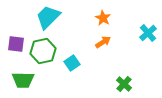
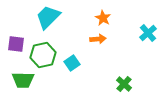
orange arrow: moved 5 px left, 3 px up; rotated 28 degrees clockwise
green hexagon: moved 4 px down
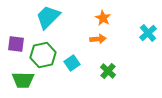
green cross: moved 16 px left, 13 px up
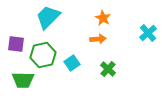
green cross: moved 2 px up
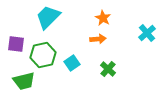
cyan cross: moved 1 px left
green trapezoid: moved 1 px right, 1 px down; rotated 15 degrees counterclockwise
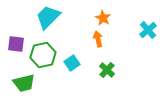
cyan cross: moved 1 px right, 3 px up
orange arrow: rotated 98 degrees counterclockwise
green cross: moved 1 px left, 1 px down
green trapezoid: moved 2 px down
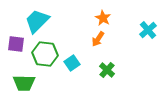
cyan trapezoid: moved 11 px left, 4 px down
orange arrow: rotated 133 degrees counterclockwise
green hexagon: moved 2 px right, 1 px up; rotated 20 degrees clockwise
green trapezoid: rotated 15 degrees clockwise
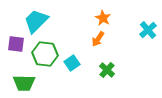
cyan trapezoid: moved 1 px left
